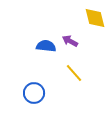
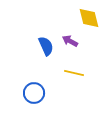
yellow diamond: moved 6 px left
blue semicircle: rotated 60 degrees clockwise
yellow line: rotated 36 degrees counterclockwise
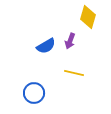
yellow diamond: moved 1 px left, 1 px up; rotated 30 degrees clockwise
purple arrow: rotated 98 degrees counterclockwise
blue semicircle: rotated 84 degrees clockwise
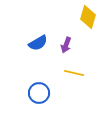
purple arrow: moved 4 px left, 4 px down
blue semicircle: moved 8 px left, 3 px up
blue circle: moved 5 px right
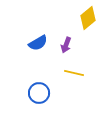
yellow diamond: moved 1 px down; rotated 35 degrees clockwise
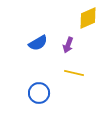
yellow diamond: rotated 15 degrees clockwise
purple arrow: moved 2 px right
